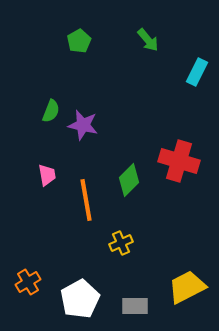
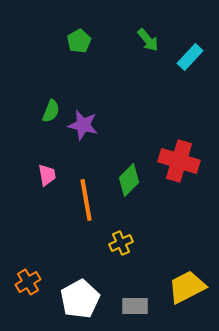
cyan rectangle: moved 7 px left, 15 px up; rotated 16 degrees clockwise
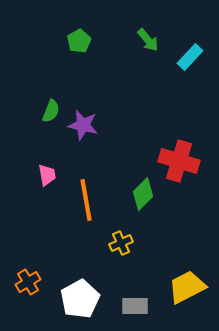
green diamond: moved 14 px right, 14 px down
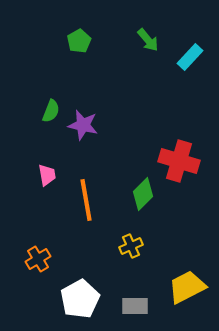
yellow cross: moved 10 px right, 3 px down
orange cross: moved 10 px right, 23 px up
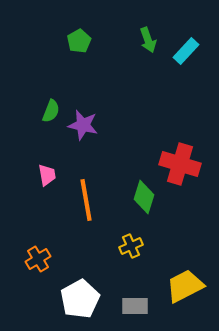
green arrow: rotated 20 degrees clockwise
cyan rectangle: moved 4 px left, 6 px up
red cross: moved 1 px right, 3 px down
green diamond: moved 1 px right, 3 px down; rotated 28 degrees counterclockwise
yellow trapezoid: moved 2 px left, 1 px up
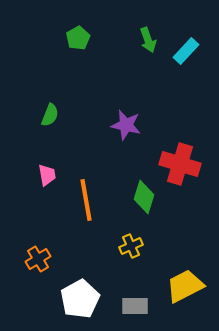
green pentagon: moved 1 px left, 3 px up
green semicircle: moved 1 px left, 4 px down
purple star: moved 43 px right
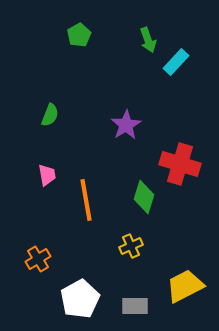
green pentagon: moved 1 px right, 3 px up
cyan rectangle: moved 10 px left, 11 px down
purple star: rotated 28 degrees clockwise
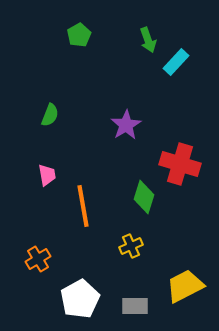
orange line: moved 3 px left, 6 px down
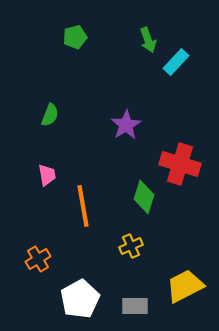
green pentagon: moved 4 px left, 2 px down; rotated 15 degrees clockwise
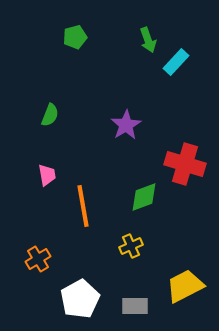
red cross: moved 5 px right
green diamond: rotated 52 degrees clockwise
